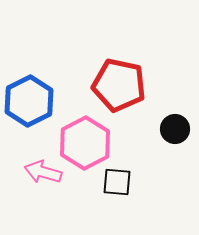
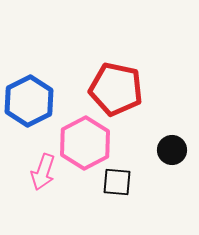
red pentagon: moved 3 px left, 4 px down
black circle: moved 3 px left, 21 px down
pink arrow: rotated 87 degrees counterclockwise
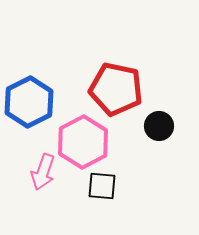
blue hexagon: moved 1 px down
pink hexagon: moved 2 px left, 1 px up
black circle: moved 13 px left, 24 px up
black square: moved 15 px left, 4 px down
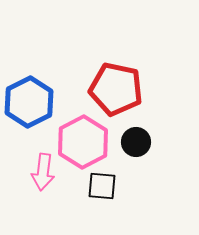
black circle: moved 23 px left, 16 px down
pink arrow: rotated 12 degrees counterclockwise
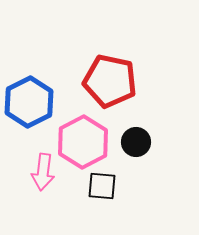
red pentagon: moved 6 px left, 8 px up
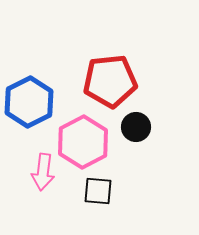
red pentagon: rotated 18 degrees counterclockwise
black circle: moved 15 px up
black square: moved 4 px left, 5 px down
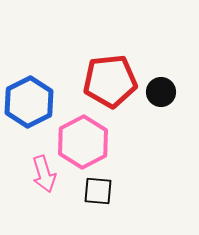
black circle: moved 25 px right, 35 px up
pink arrow: moved 1 px right, 2 px down; rotated 24 degrees counterclockwise
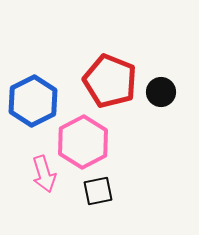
red pentagon: rotated 28 degrees clockwise
blue hexagon: moved 4 px right, 1 px up
black square: rotated 16 degrees counterclockwise
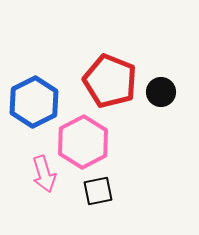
blue hexagon: moved 1 px right, 1 px down
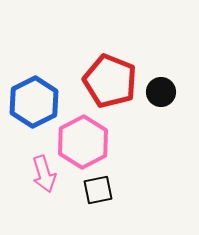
black square: moved 1 px up
